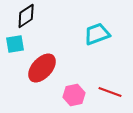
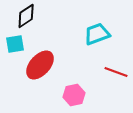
red ellipse: moved 2 px left, 3 px up
red line: moved 6 px right, 20 px up
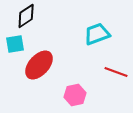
red ellipse: moved 1 px left
pink hexagon: moved 1 px right
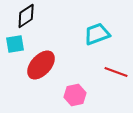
red ellipse: moved 2 px right
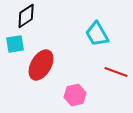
cyan trapezoid: rotated 100 degrees counterclockwise
red ellipse: rotated 12 degrees counterclockwise
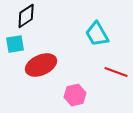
red ellipse: rotated 36 degrees clockwise
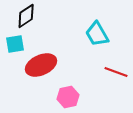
pink hexagon: moved 7 px left, 2 px down
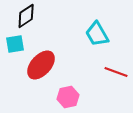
red ellipse: rotated 24 degrees counterclockwise
